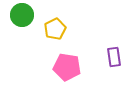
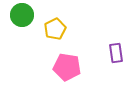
purple rectangle: moved 2 px right, 4 px up
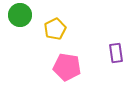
green circle: moved 2 px left
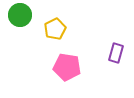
purple rectangle: rotated 24 degrees clockwise
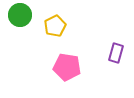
yellow pentagon: moved 3 px up
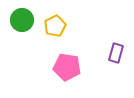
green circle: moved 2 px right, 5 px down
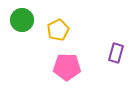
yellow pentagon: moved 3 px right, 4 px down
pink pentagon: rotated 8 degrees counterclockwise
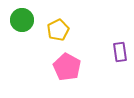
purple rectangle: moved 4 px right, 1 px up; rotated 24 degrees counterclockwise
pink pentagon: rotated 28 degrees clockwise
